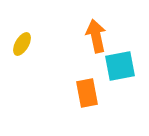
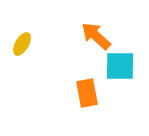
orange arrow: rotated 36 degrees counterclockwise
cyan square: rotated 12 degrees clockwise
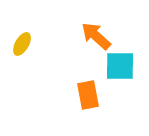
orange rectangle: moved 1 px right, 2 px down
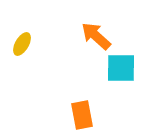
cyan square: moved 1 px right, 2 px down
orange rectangle: moved 6 px left, 20 px down
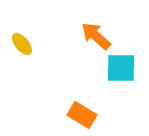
yellow ellipse: rotated 70 degrees counterclockwise
orange rectangle: rotated 48 degrees counterclockwise
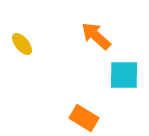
cyan square: moved 3 px right, 7 px down
orange rectangle: moved 2 px right, 3 px down
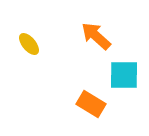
yellow ellipse: moved 7 px right
orange rectangle: moved 7 px right, 14 px up
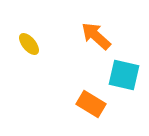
cyan square: rotated 12 degrees clockwise
